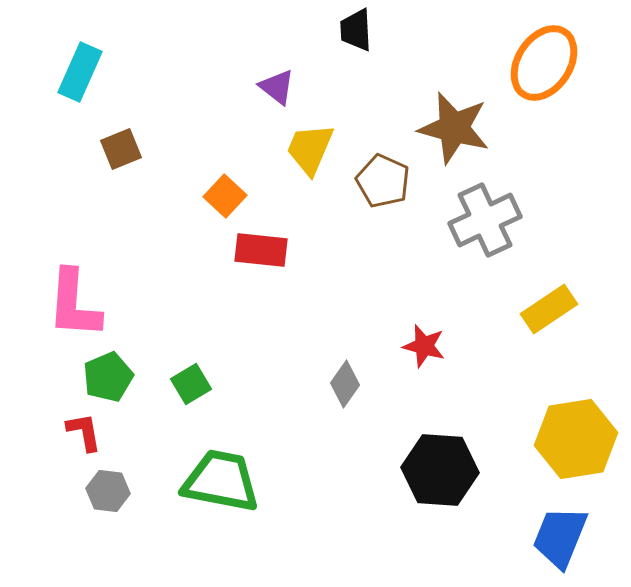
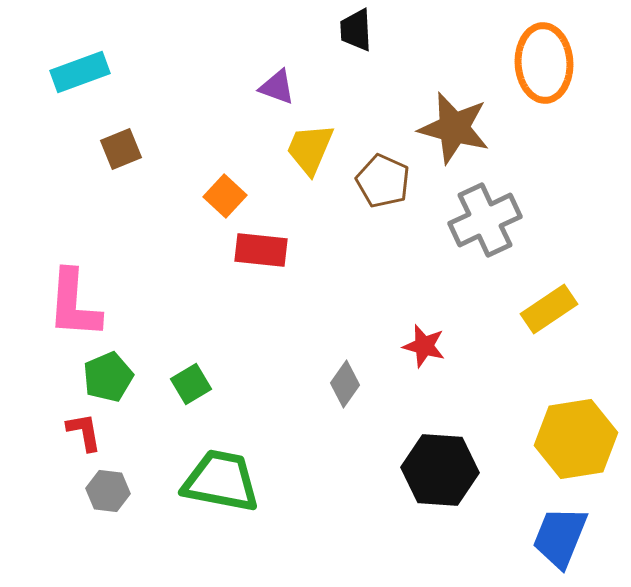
orange ellipse: rotated 36 degrees counterclockwise
cyan rectangle: rotated 46 degrees clockwise
purple triangle: rotated 18 degrees counterclockwise
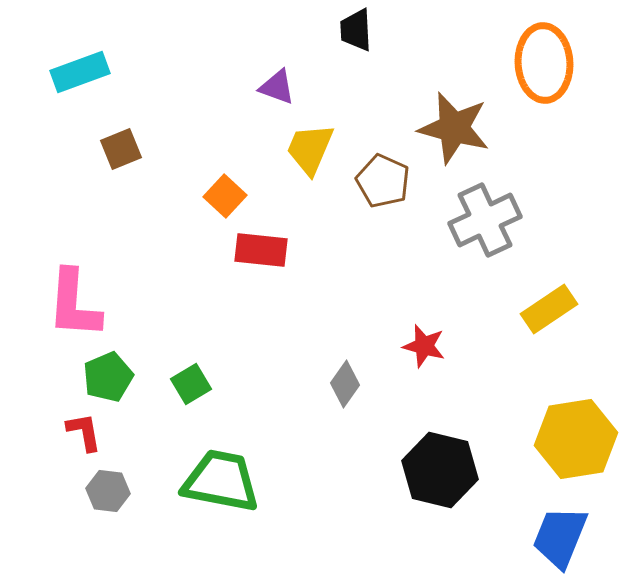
black hexagon: rotated 10 degrees clockwise
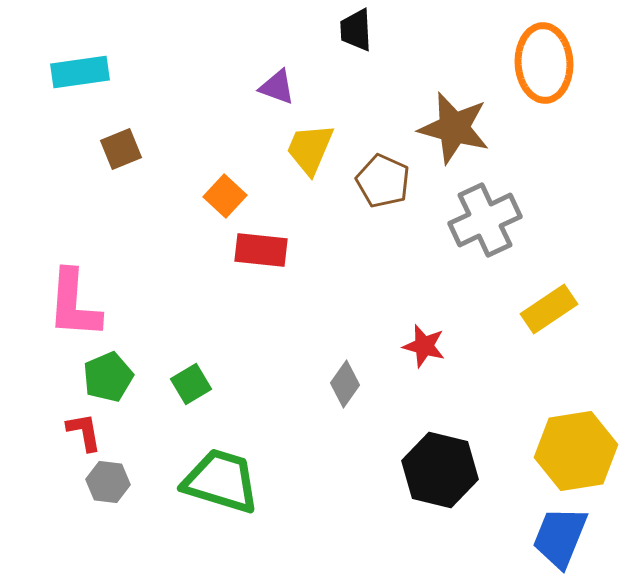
cyan rectangle: rotated 12 degrees clockwise
yellow hexagon: moved 12 px down
green trapezoid: rotated 6 degrees clockwise
gray hexagon: moved 9 px up
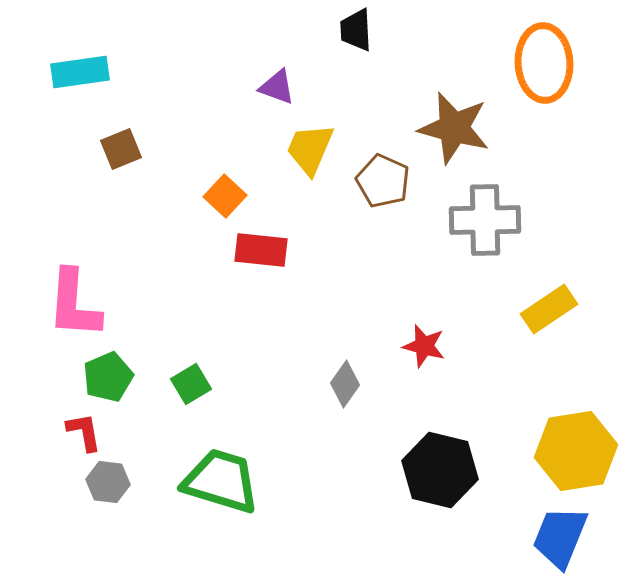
gray cross: rotated 24 degrees clockwise
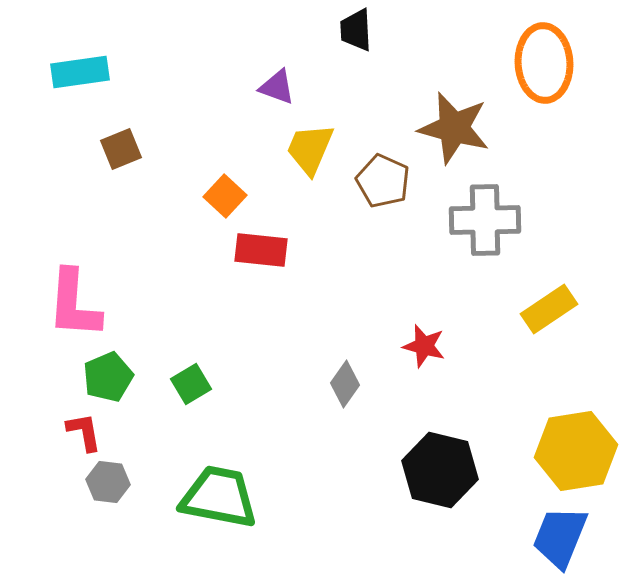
green trapezoid: moved 2 px left, 16 px down; rotated 6 degrees counterclockwise
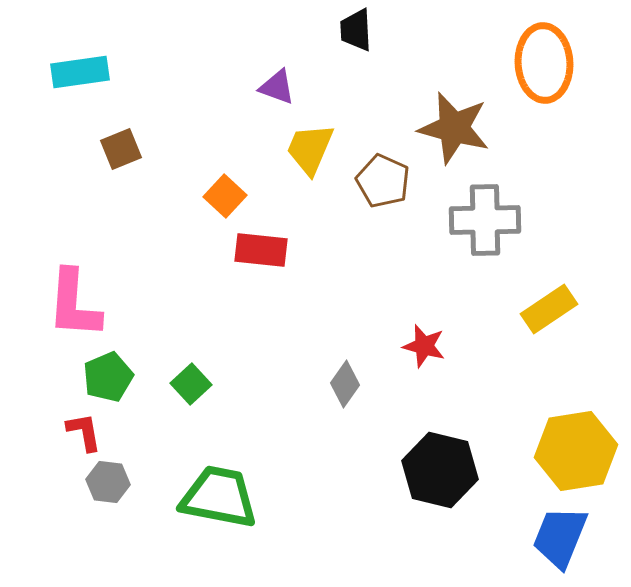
green square: rotated 12 degrees counterclockwise
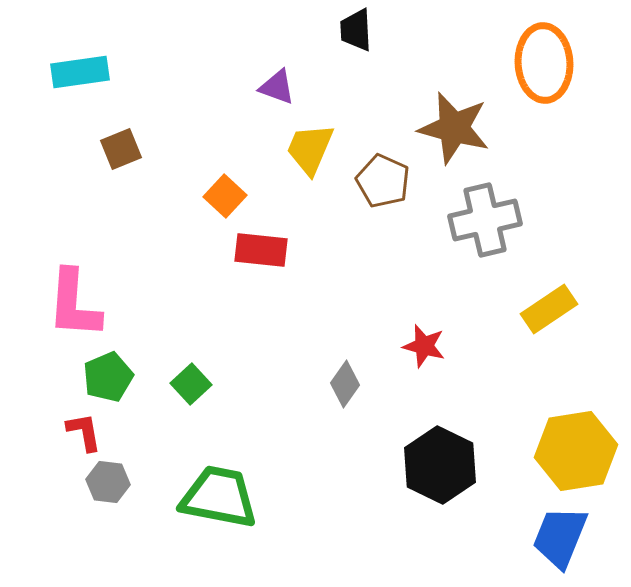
gray cross: rotated 12 degrees counterclockwise
black hexagon: moved 5 px up; rotated 12 degrees clockwise
